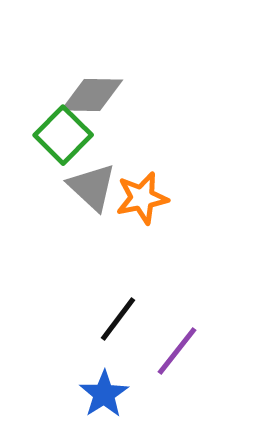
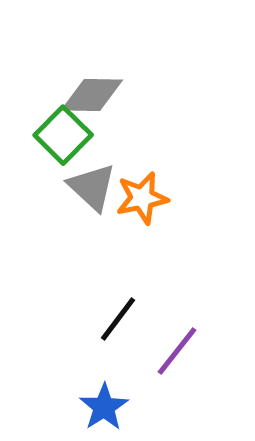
blue star: moved 13 px down
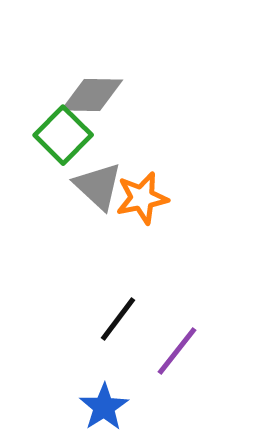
gray triangle: moved 6 px right, 1 px up
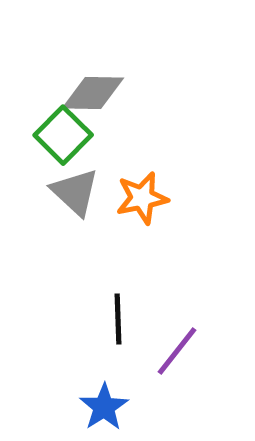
gray diamond: moved 1 px right, 2 px up
gray triangle: moved 23 px left, 6 px down
black line: rotated 39 degrees counterclockwise
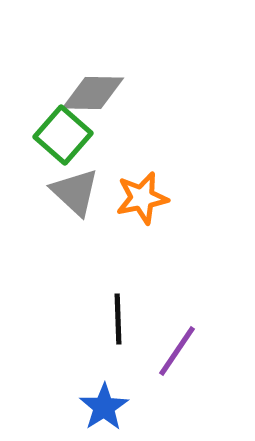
green square: rotated 4 degrees counterclockwise
purple line: rotated 4 degrees counterclockwise
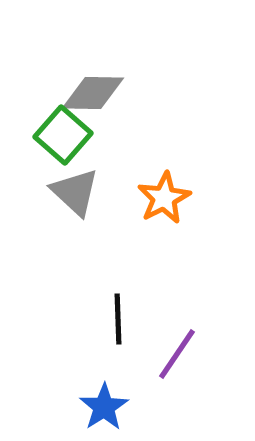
orange star: moved 22 px right; rotated 16 degrees counterclockwise
purple line: moved 3 px down
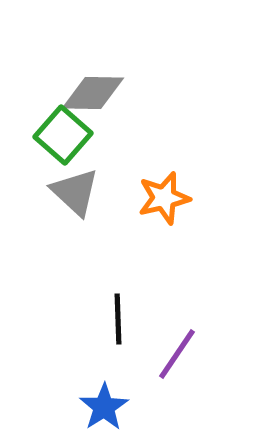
orange star: rotated 14 degrees clockwise
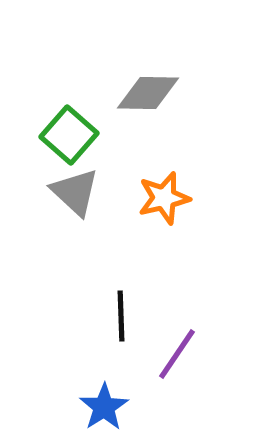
gray diamond: moved 55 px right
green square: moved 6 px right
black line: moved 3 px right, 3 px up
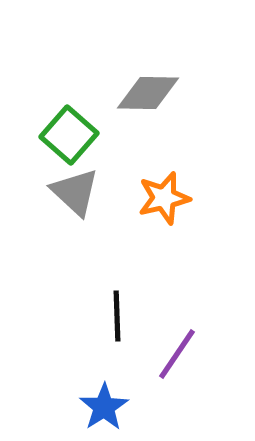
black line: moved 4 px left
